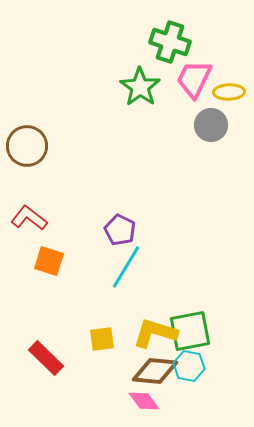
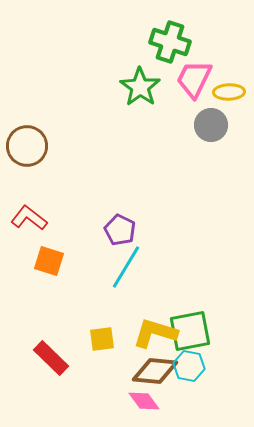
red rectangle: moved 5 px right
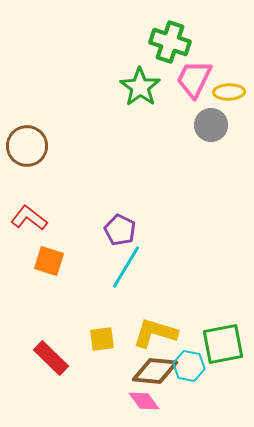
green square: moved 33 px right, 13 px down
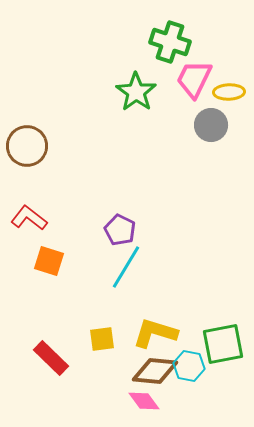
green star: moved 4 px left, 5 px down
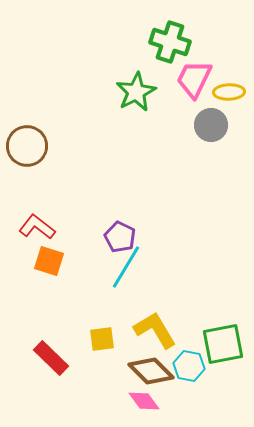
green star: rotated 9 degrees clockwise
red L-shape: moved 8 px right, 9 px down
purple pentagon: moved 7 px down
yellow L-shape: moved 3 px up; rotated 42 degrees clockwise
brown diamond: moved 4 px left; rotated 39 degrees clockwise
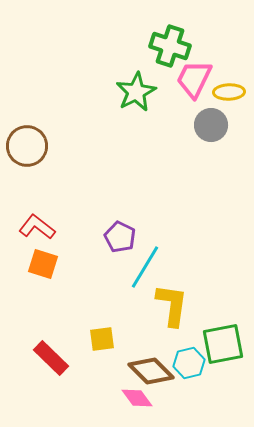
green cross: moved 4 px down
orange square: moved 6 px left, 3 px down
cyan line: moved 19 px right
yellow L-shape: moved 17 px right, 25 px up; rotated 39 degrees clockwise
cyan hexagon: moved 3 px up; rotated 24 degrees counterclockwise
pink diamond: moved 7 px left, 3 px up
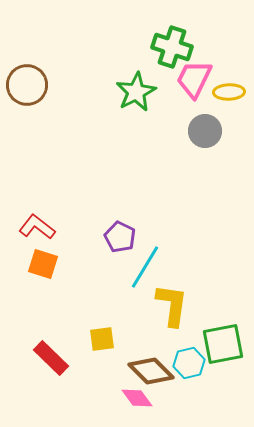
green cross: moved 2 px right, 1 px down
gray circle: moved 6 px left, 6 px down
brown circle: moved 61 px up
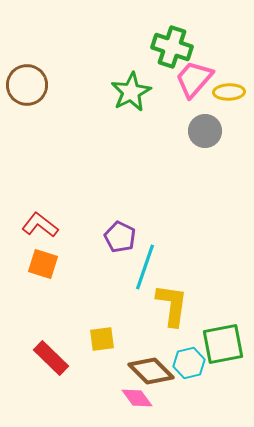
pink trapezoid: rotated 15 degrees clockwise
green star: moved 5 px left
red L-shape: moved 3 px right, 2 px up
cyan line: rotated 12 degrees counterclockwise
